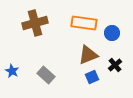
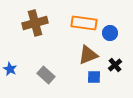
blue circle: moved 2 px left
blue star: moved 2 px left, 2 px up
blue square: moved 2 px right; rotated 24 degrees clockwise
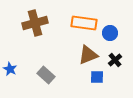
black cross: moved 5 px up
blue square: moved 3 px right
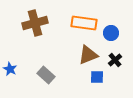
blue circle: moved 1 px right
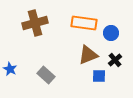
blue square: moved 2 px right, 1 px up
